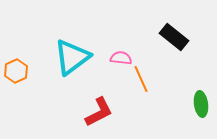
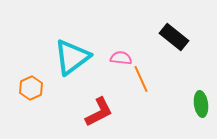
orange hexagon: moved 15 px right, 17 px down
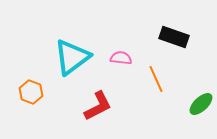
black rectangle: rotated 20 degrees counterclockwise
orange line: moved 15 px right
orange hexagon: moved 4 px down; rotated 15 degrees counterclockwise
green ellipse: rotated 55 degrees clockwise
red L-shape: moved 1 px left, 6 px up
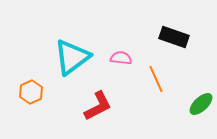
orange hexagon: rotated 15 degrees clockwise
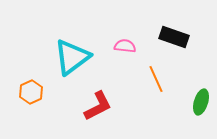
pink semicircle: moved 4 px right, 12 px up
green ellipse: moved 2 px up; rotated 30 degrees counterclockwise
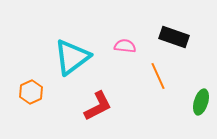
orange line: moved 2 px right, 3 px up
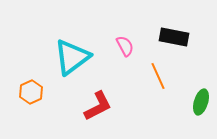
black rectangle: rotated 8 degrees counterclockwise
pink semicircle: rotated 55 degrees clockwise
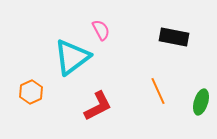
pink semicircle: moved 24 px left, 16 px up
orange line: moved 15 px down
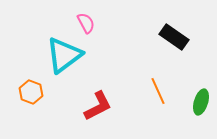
pink semicircle: moved 15 px left, 7 px up
black rectangle: rotated 24 degrees clockwise
cyan triangle: moved 8 px left, 2 px up
orange hexagon: rotated 15 degrees counterclockwise
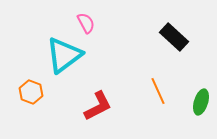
black rectangle: rotated 8 degrees clockwise
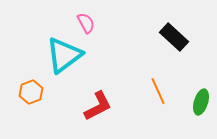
orange hexagon: rotated 20 degrees clockwise
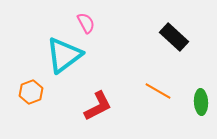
orange line: rotated 36 degrees counterclockwise
green ellipse: rotated 20 degrees counterclockwise
